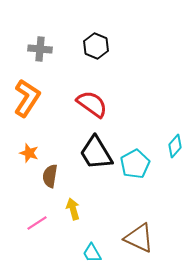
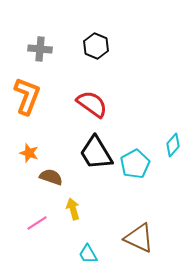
orange L-shape: moved 2 px up; rotated 12 degrees counterclockwise
cyan diamond: moved 2 px left, 1 px up
brown semicircle: moved 1 px right, 1 px down; rotated 100 degrees clockwise
cyan trapezoid: moved 4 px left, 1 px down
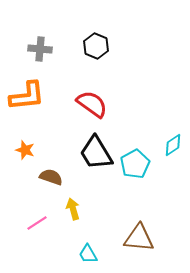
orange L-shape: rotated 63 degrees clockwise
cyan diamond: rotated 15 degrees clockwise
orange star: moved 4 px left, 3 px up
brown triangle: rotated 20 degrees counterclockwise
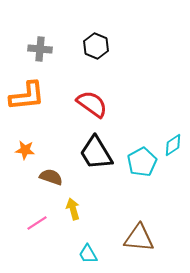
orange star: rotated 12 degrees counterclockwise
cyan pentagon: moved 7 px right, 2 px up
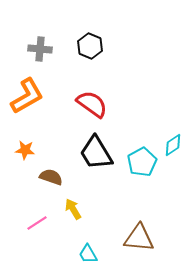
black hexagon: moved 6 px left
orange L-shape: rotated 24 degrees counterclockwise
yellow arrow: rotated 15 degrees counterclockwise
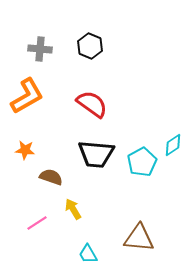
black trapezoid: moved 1 px down; rotated 54 degrees counterclockwise
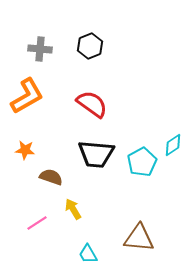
black hexagon: rotated 15 degrees clockwise
